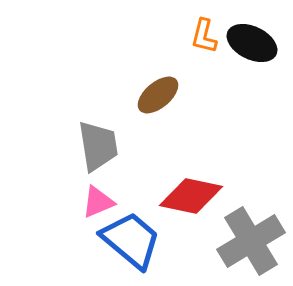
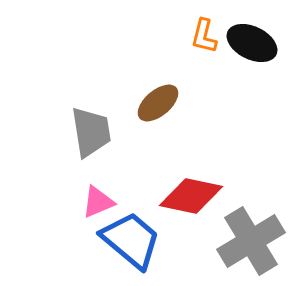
brown ellipse: moved 8 px down
gray trapezoid: moved 7 px left, 14 px up
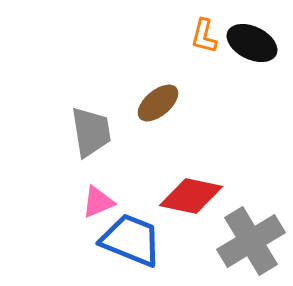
blue trapezoid: rotated 18 degrees counterclockwise
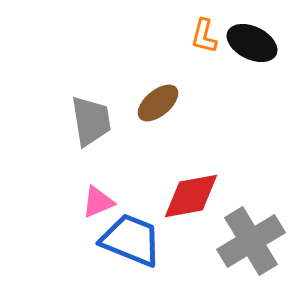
gray trapezoid: moved 11 px up
red diamond: rotated 22 degrees counterclockwise
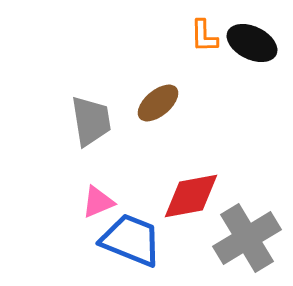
orange L-shape: rotated 15 degrees counterclockwise
gray cross: moved 4 px left, 3 px up
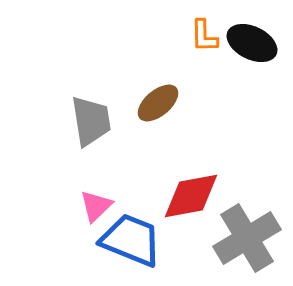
pink triangle: moved 2 px left, 4 px down; rotated 21 degrees counterclockwise
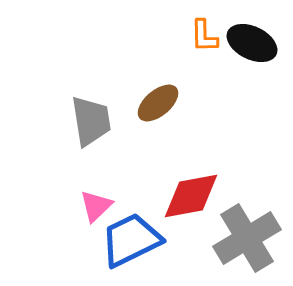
blue trapezoid: rotated 48 degrees counterclockwise
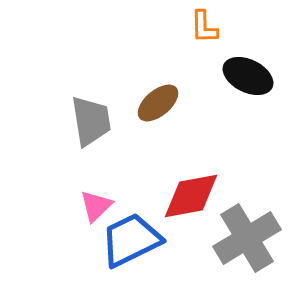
orange L-shape: moved 9 px up
black ellipse: moved 4 px left, 33 px down
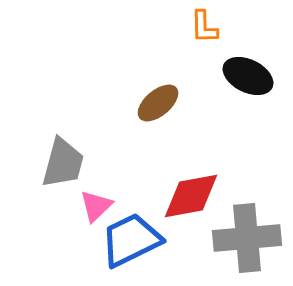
gray trapezoid: moved 28 px left, 42 px down; rotated 24 degrees clockwise
gray cross: rotated 26 degrees clockwise
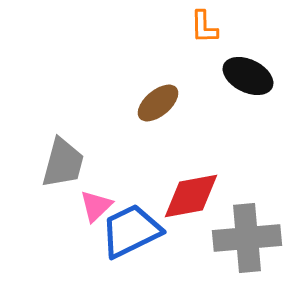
blue trapezoid: moved 9 px up
